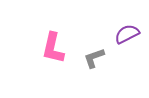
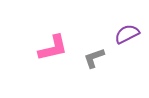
pink L-shape: rotated 116 degrees counterclockwise
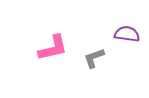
purple semicircle: rotated 35 degrees clockwise
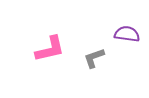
pink L-shape: moved 3 px left, 1 px down
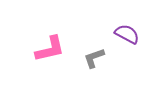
purple semicircle: rotated 20 degrees clockwise
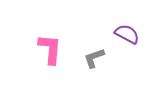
pink L-shape: rotated 72 degrees counterclockwise
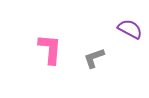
purple semicircle: moved 3 px right, 5 px up
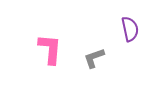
purple semicircle: rotated 50 degrees clockwise
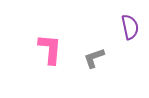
purple semicircle: moved 2 px up
